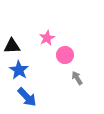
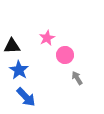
blue arrow: moved 1 px left
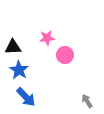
pink star: rotated 21 degrees clockwise
black triangle: moved 1 px right, 1 px down
gray arrow: moved 10 px right, 23 px down
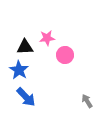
black triangle: moved 12 px right
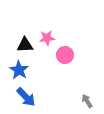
black triangle: moved 2 px up
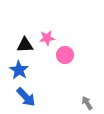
gray arrow: moved 2 px down
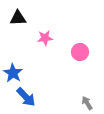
pink star: moved 2 px left
black triangle: moved 7 px left, 27 px up
pink circle: moved 15 px right, 3 px up
blue star: moved 6 px left, 3 px down
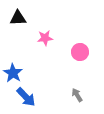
gray arrow: moved 10 px left, 8 px up
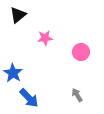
black triangle: moved 3 px up; rotated 36 degrees counterclockwise
pink circle: moved 1 px right
blue arrow: moved 3 px right, 1 px down
